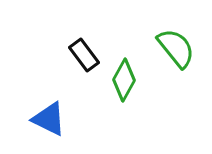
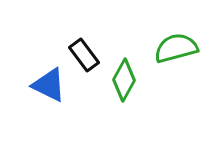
green semicircle: rotated 66 degrees counterclockwise
blue triangle: moved 34 px up
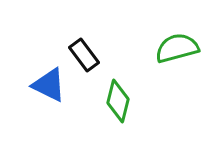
green semicircle: moved 1 px right
green diamond: moved 6 px left, 21 px down; rotated 15 degrees counterclockwise
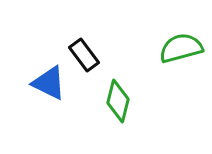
green semicircle: moved 4 px right
blue triangle: moved 2 px up
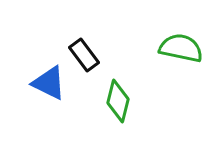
green semicircle: rotated 27 degrees clockwise
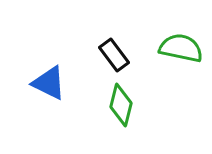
black rectangle: moved 30 px right
green diamond: moved 3 px right, 4 px down
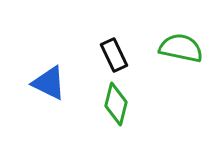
black rectangle: rotated 12 degrees clockwise
green diamond: moved 5 px left, 1 px up
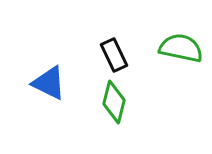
green diamond: moved 2 px left, 2 px up
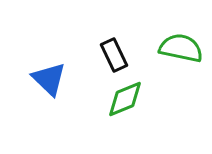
blue triangle: moved 4 px up; rotated 18 degrees clockwise
green diamond: moved 11 px right, 3 px up; rotated 54 degrees clockwise
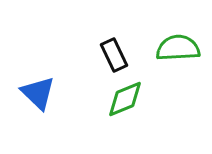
green semicircle: moved 3 px left; rotated 15 degrees counterclockwise
blue triangle: moved 11 px left, 14 px down
